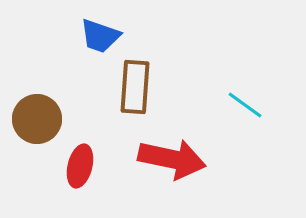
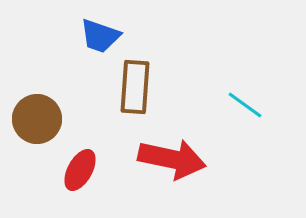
red ellipse: moved 4 px down; rotated 15 degrees clockwise
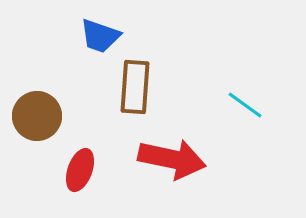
brown circle: moved 3 px up
red ellipse: rotated 9 degrees counterclockwise
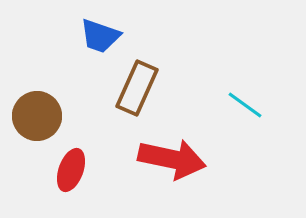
brown rectangle: moved 2 px right, 1 px down; rotated 20 degrees clockwise
red ellipse: moved 9 px left
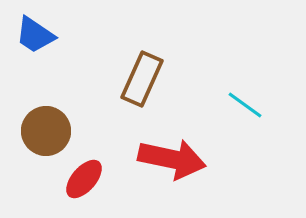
blue trapezoid: moved 65 px left, 1 px up; rotated 15 degrees clockwise
brown rectangle: moved 5 px right, 9 px up
brown circle: moved 9 px right, 15 px down
red ellipse: moved 13 px right, 9 px down; rotated 21 degrees clockwise
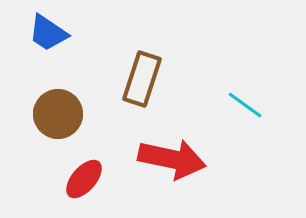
blue trapezoid: moved 13 px right, 2 px up
brown rectangle: rotated 6 degrees counterclockwise
brown circle: moved 12 px right, 17 px up
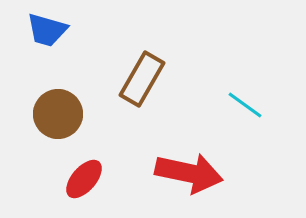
blue trapezoid: moved 1 px left, 3 px up; rotated 18 degrees counterclockwise
brown rectangle: rotated 12 degrees clockwise
red arrow: moved 17 px right, 14 px down
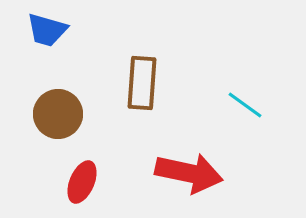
brown rectangle: moved 4 px down; rotated 26 degrees counterclockwise
red ellipse: moved 2 px left, 3 px down; rotated 18 degrees counterclockwise
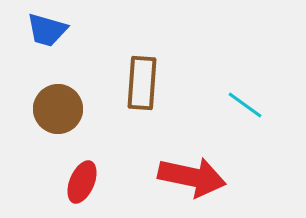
brown circle: moved 5 px up
red arrow: moved 3 px right, 4 px down
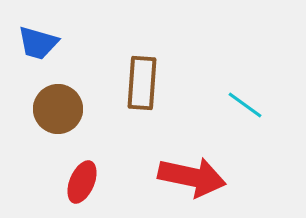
blue trapezoid: moved 9 px left, 13 px down
